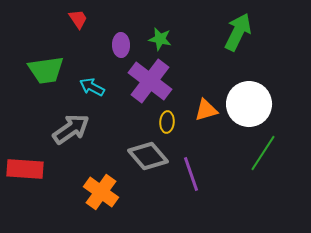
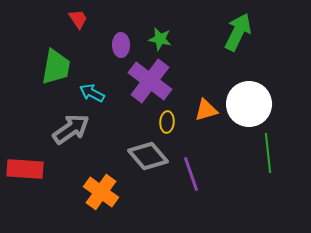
green trapezoid: moved 10 px right, 3 px up; rotated 72 degrees counterclockwise
cyan arrow: moved 6 px down
green line: moved 5 px right; rotated 39 degrees counterclockwise
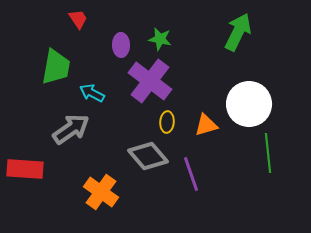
orange triangle: moved 15 px down
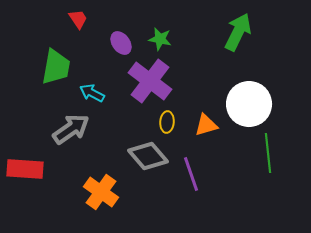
purple ellipse: moved 2 px up; rotated 35 degrees counterclockwise
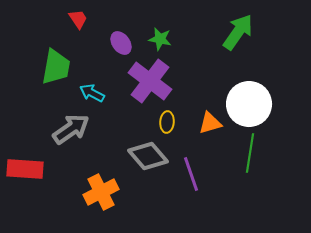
green arrow: rotated 9 degrees clockwise
orange triangle: moved 4 px right, 2 px up
green line: moved 18 px left; rotated 15 degrees clockwise
orange cross: rotated 28 degrees clockwise
